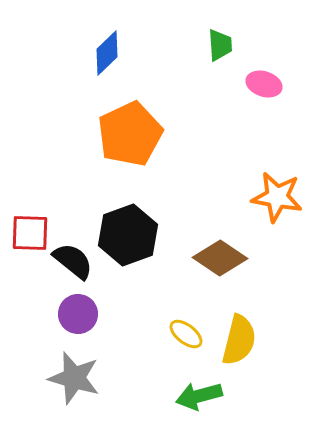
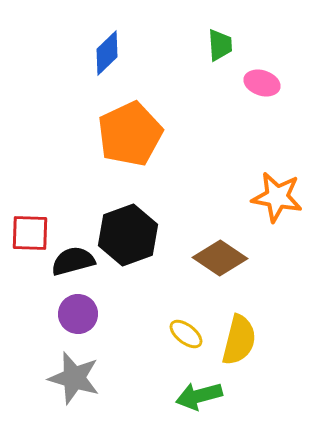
pink ellipse: moved 2 px left, 1 px up
black semicircle: rotated 54 degrees counterclockwise
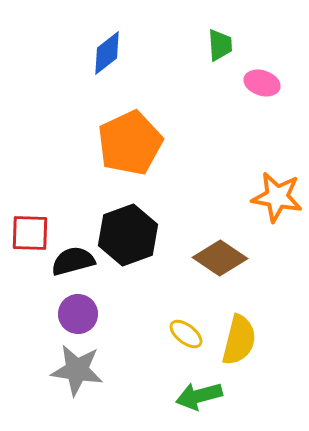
blue diamond: rotated 6 degrees clockwise
orange pentagon: moved 9 px down
gray star: moved 3 px right, 8 px up; rotated 8 degrees counterclockwise
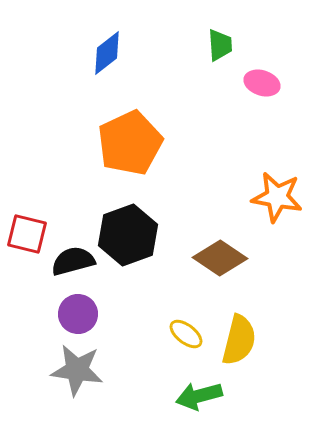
red square: moved 3 px left, 1 px down; rotated 12 degrees clockwise
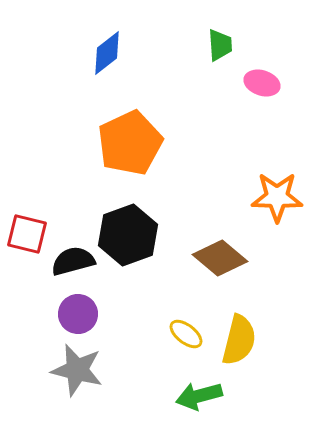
orange star: rotated 9 degrees counterclockwise
brown diamond: rotated 6 degrees clockwise
gray star: rotated 6 degrees clockwise
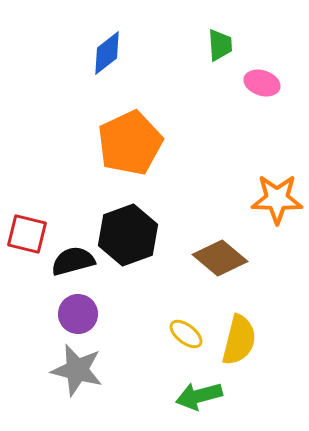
orange star: moved 2 px down
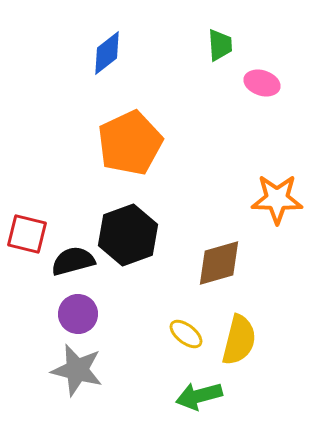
brown diamond: moved 1 px left, 5 px down; rotated 56 degrees counterclockwise
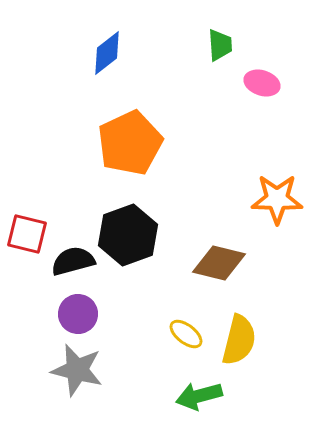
brown diamond: rotated 30 degrees clockwise
